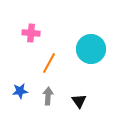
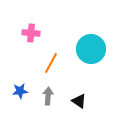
orange line: moved 2 px right
black triangle: rotated 21 degrees counterclockwise
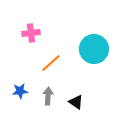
pink cross: rotated 12 degrees counterclockwise
cyan circle: moved 3 px right
orange line: rotated 20 degrees clockwise
black triangle: moved 3 px left, 1 px down
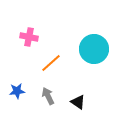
pink cross: moved 2 px left, 4 px down; rotated 18 degrees clockwise
blue star: moved 3 px left
gray arrow: rotated 30 degrees counterclockwise
black triangle: moved 2 px right
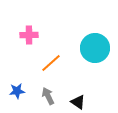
pink cross: moved 2 px up; rotated 12 degrees counterclockwise
cyan circle: moved 1 px right, 1 px up
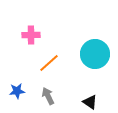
pink cross: moved 2 px right
cyan circle: moved 6 px down
orange line: moved 2 px left
black triangle: moved 12 px right
